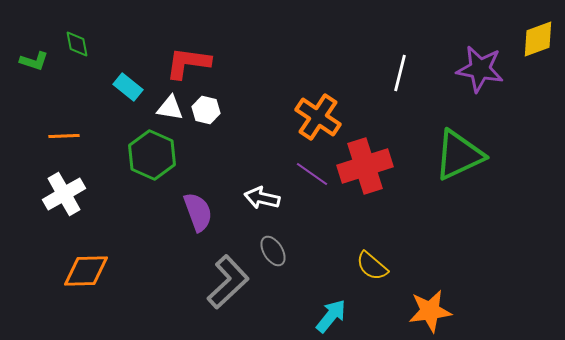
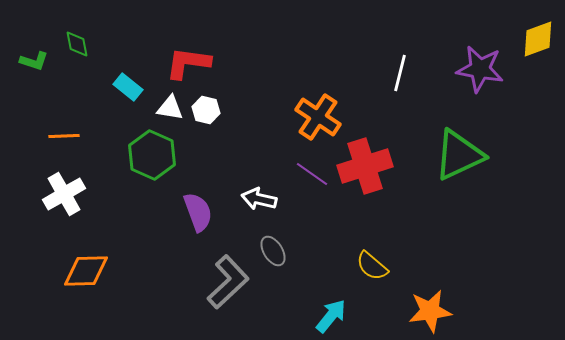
white arrow: moved 3 px left, 1 px down
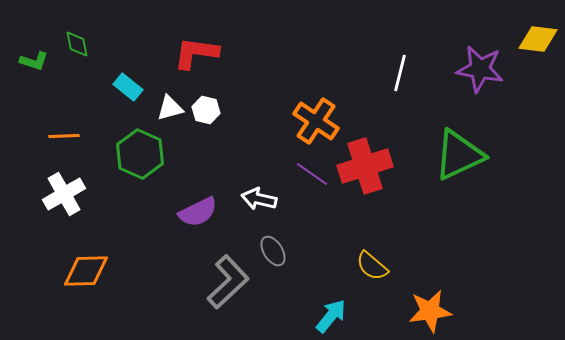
yellow diamond: rotated 27 degrees clockwise
red L-shape: moved 8 px right, 10 px up
white triangle: rotated 24 degrees counterclockwise
orange cross: moved 2 px left, 4 px down
green hexagon: moved 12 px left, 1 px up
purple semicircle: rotated 84 degrees clockwise
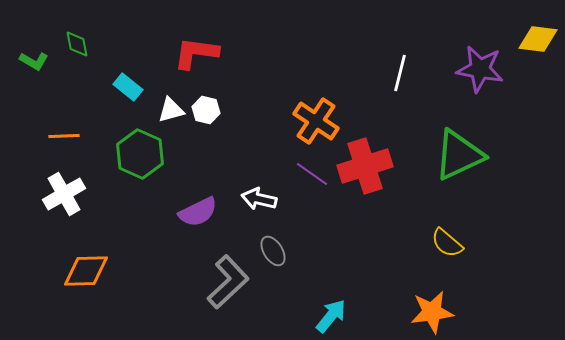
green L-shape: rotated 12 degrees clockwise
white triangle: moved 1 px right, 2 px down
yellow semicircle: moved 75 px right, 23 px up
orange star: moved 2 px right, 1 px down
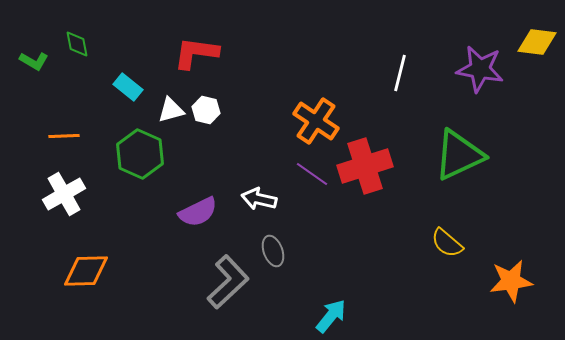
yellow diamond: moved 1 px left, 3 px down
gray ellipse: rotated 12 degrees clockwise
orange star: moved 79 px right, 31 px up
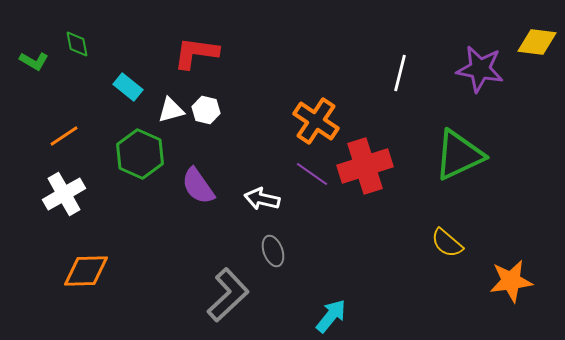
orange line: rotated 32 degrees counterclockwise
white arrow: moved 3 px right
purple semicircle: moved 26 px up; rotated 81 degrees clockwise
gray L-shape: moved 13 px down
